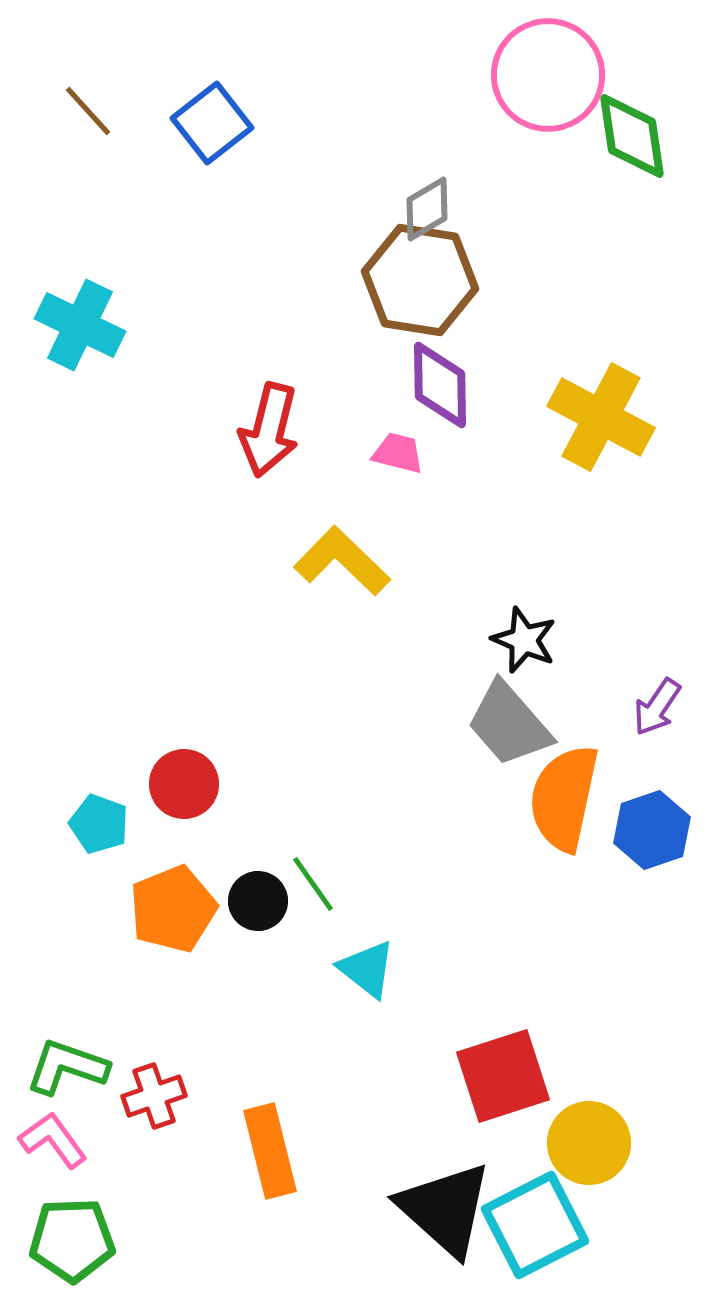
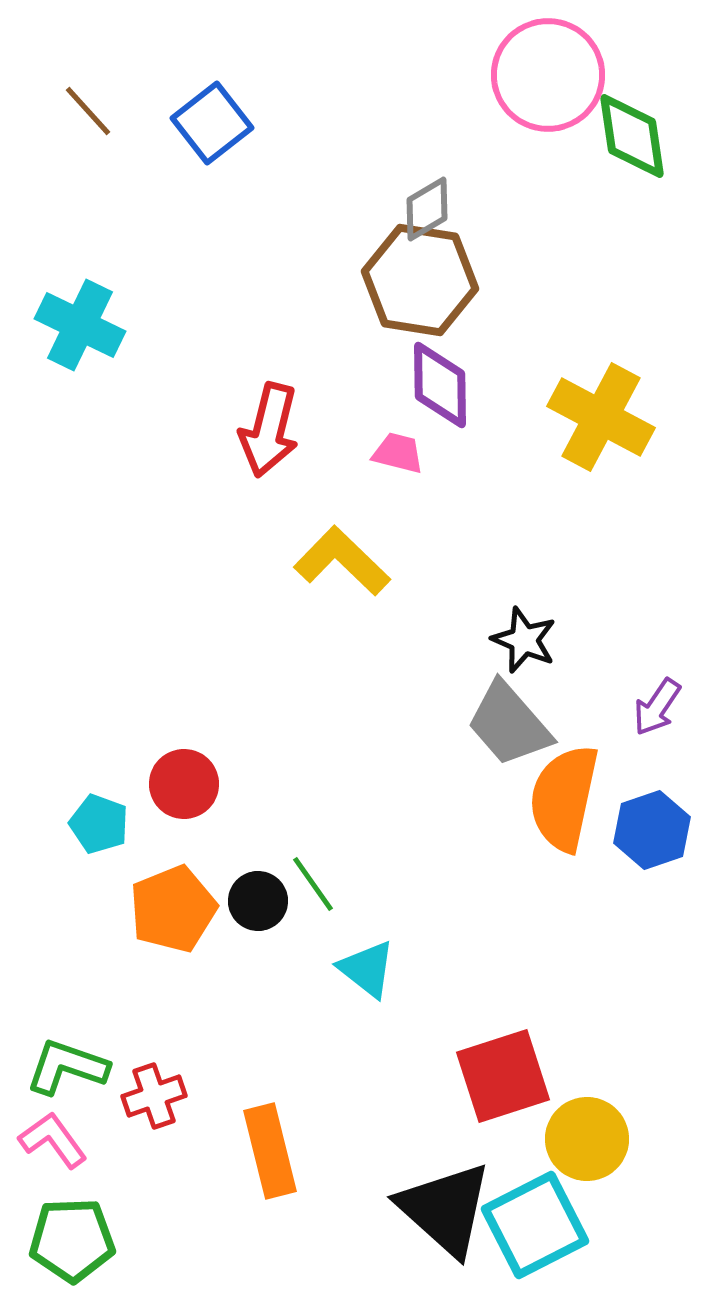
yellow circle: moved 2 px left, 4 px up
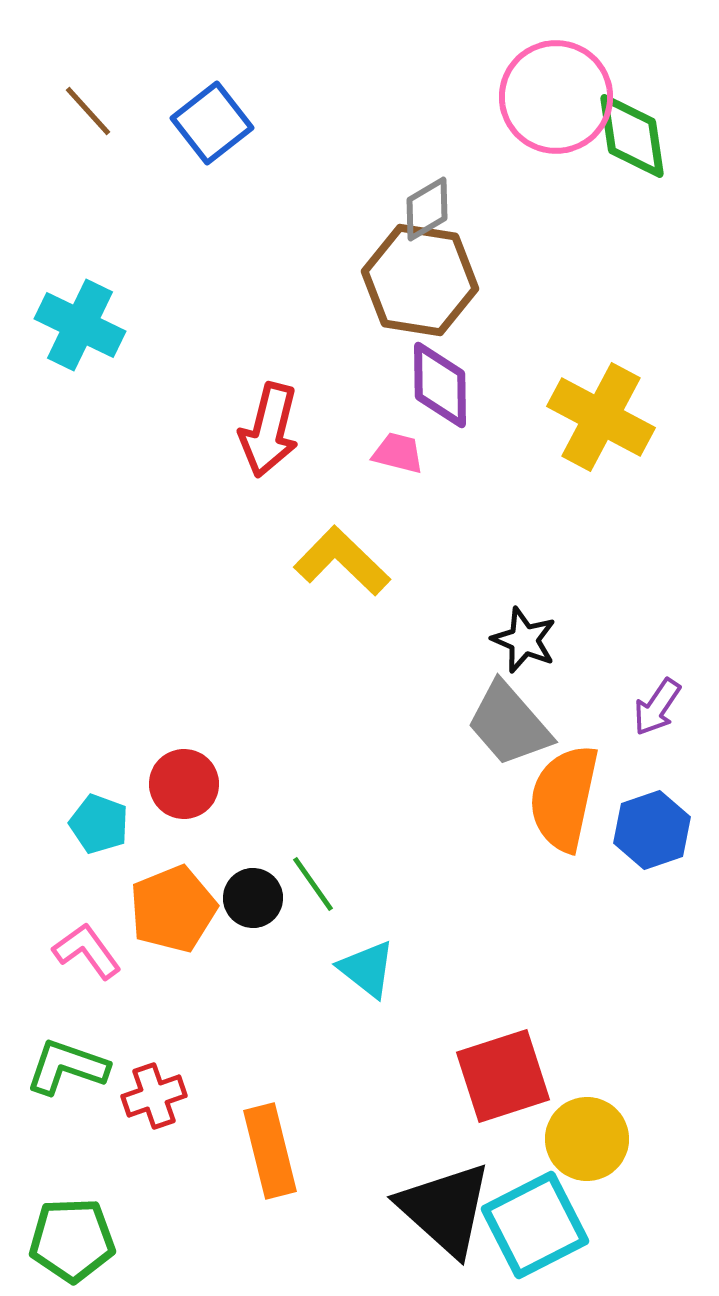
pink circle: moved 8 px right, 22 px down
black circle: moved 5 px left, 3 px up
pink L-shape: moved 34 px right, 189 px up
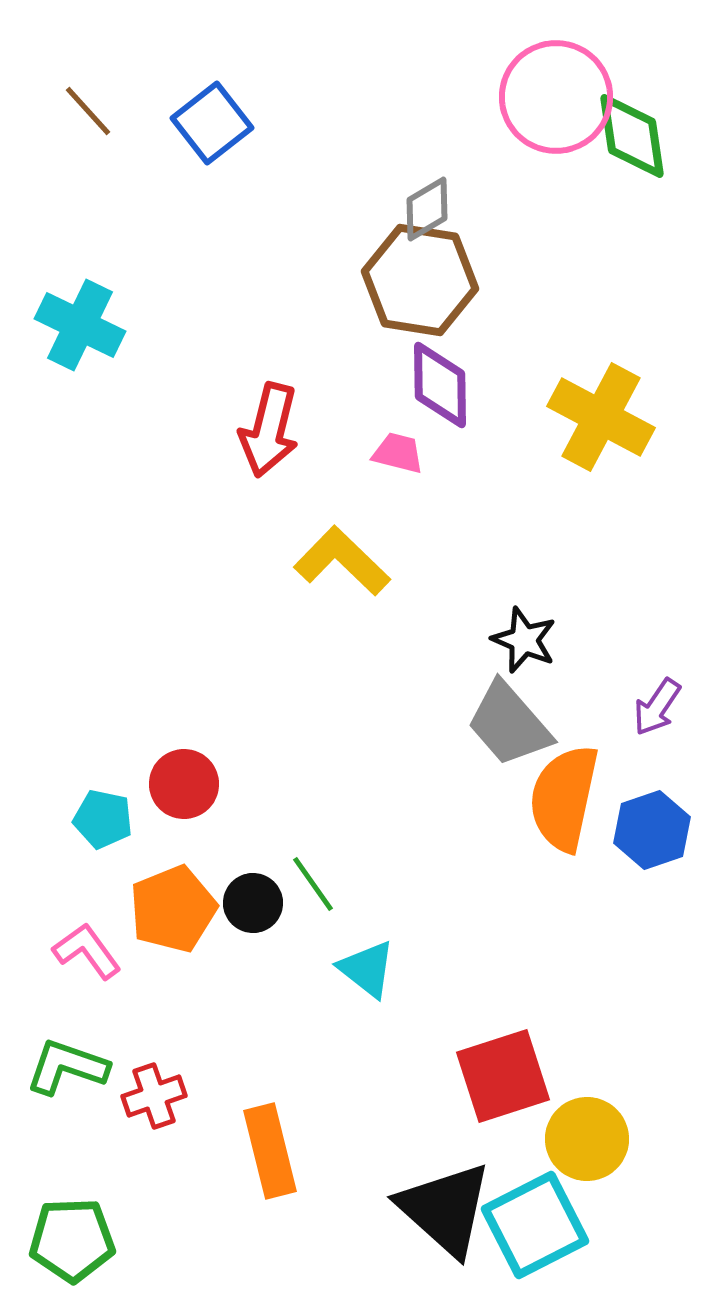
cyan pentagon: moved 4 px right, 5 px up; rotated 8 degrees counterclockwise
black circle: moved 5 px down
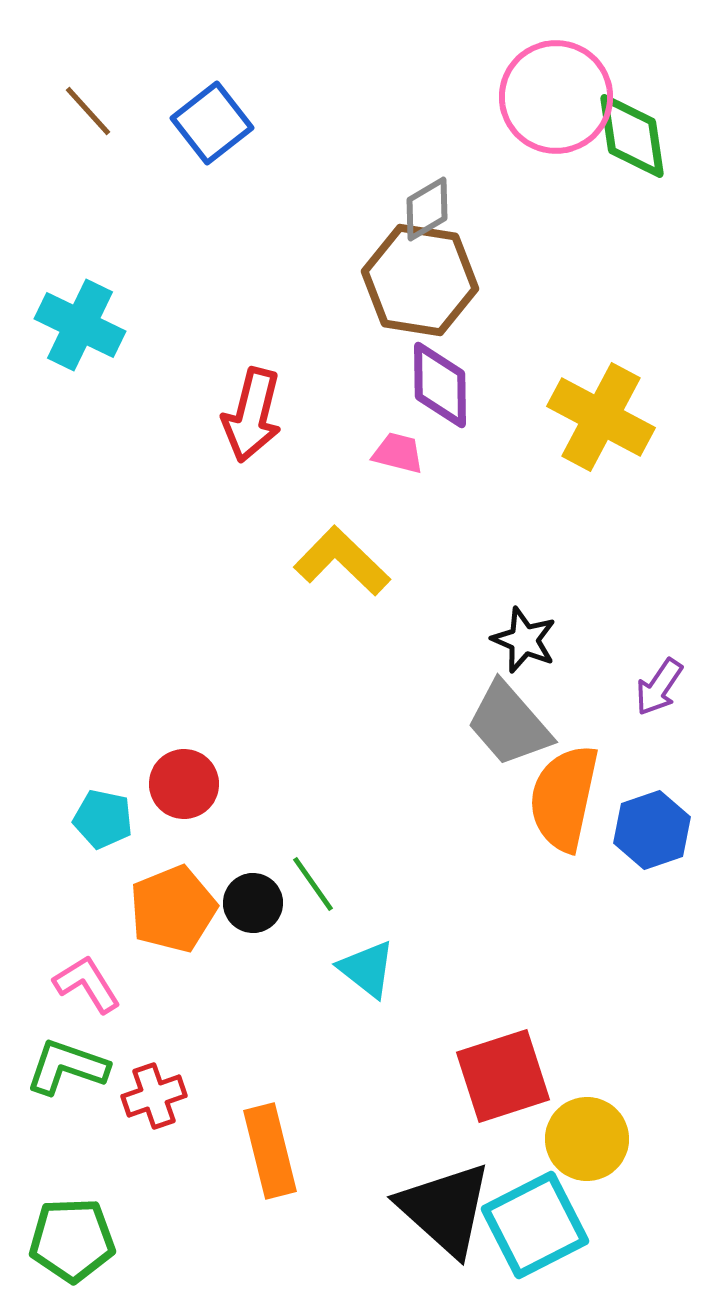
red arrow: moved 17 px left, 15 px up
purple arrow: moved 2 px right, 20 px up
pink L-shape: moved 33 px down; rotated 4 degrees clockwise
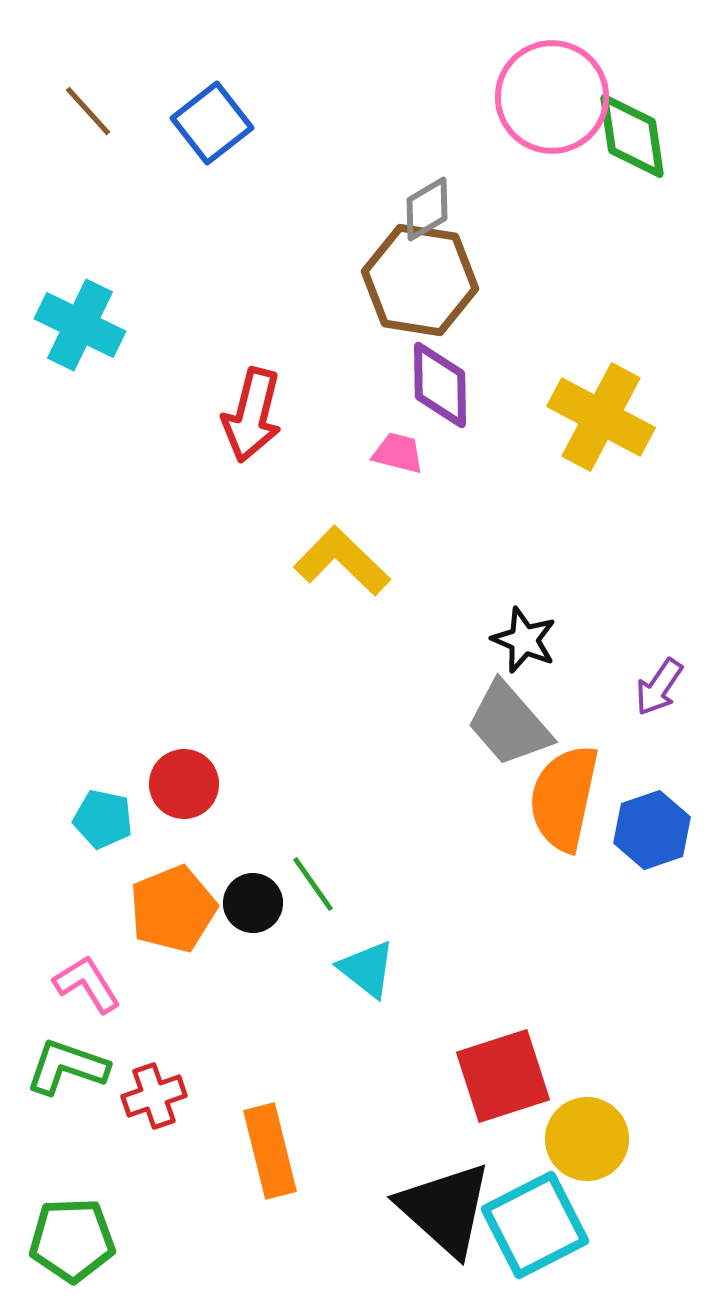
pink circle: moved 4 px left
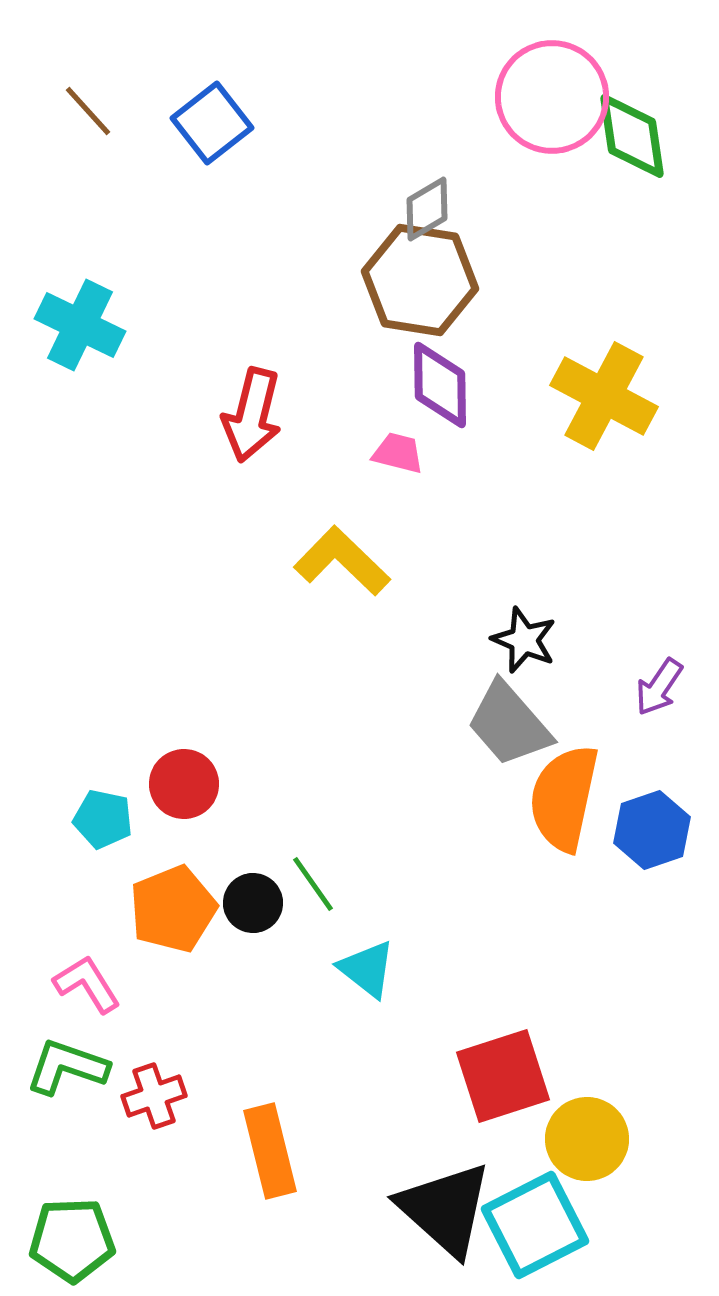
yellow cross: moved 3 px right, 21 px up
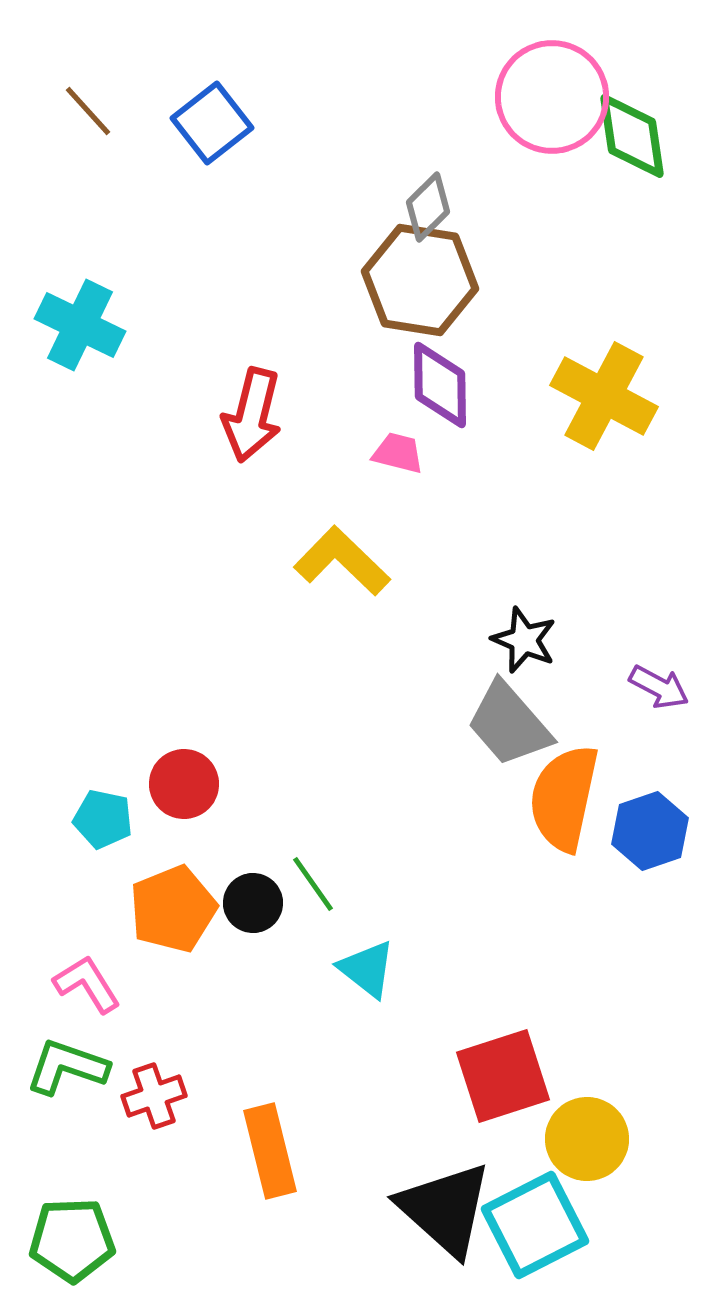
gray diamond: moved 1 px right, 2 px up; rotated 14 degrees counterclockwise
purple arrow: rotated 96 degrees counterclockwise
blue hexagon: moved 2 px left, 1 px down
